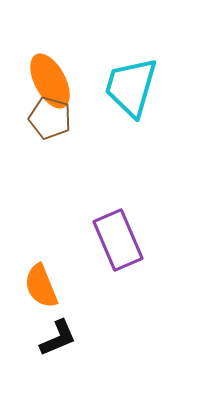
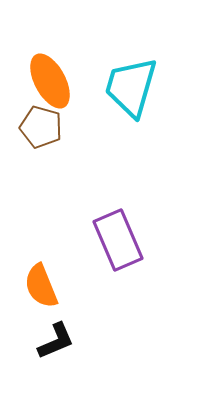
brown pentagon: moved 9 px left, 9 px down
black L-shape: moved 2 px left, 3 px down
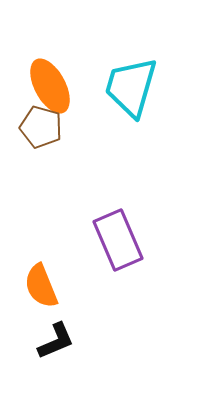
orange ellipse: moved 5 px down
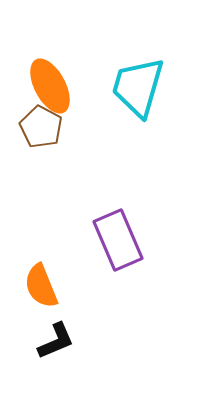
cyan trapezoid: moved 7 px right
brown pentagon: rotated 12 degrees clockwise
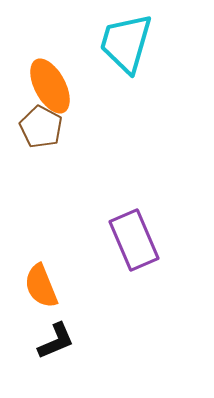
cyan trapezoid: moved 12 px left, 44 px up
purple rectangle: moved 16 px right
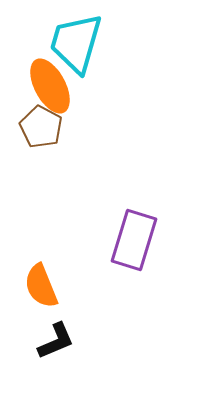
cyan trapezoid: moved 50 px left
purple rectangle: rotated 40 degrees clockwise
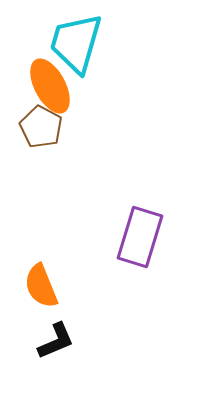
purple rectangle: moved 6 px right, 3 px up
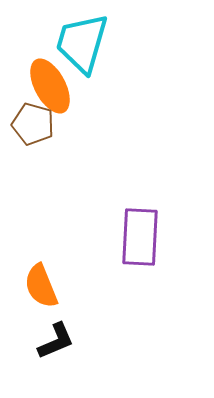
cyan trapezoid: moved 6 px right
brown pentagon: moved 8 px left, 3 px up; rotated 12 degrees counterclockwise
purple rectangle: rotated 14 degrees counterclockwise
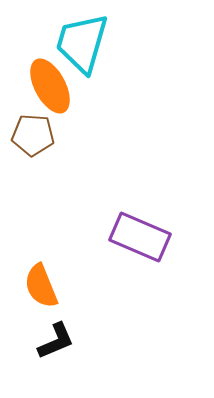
brown pentagon: moved 11 px down; rotated 12 degrees counterclockwise
purple rectangle: rotated 70 degrees counterclockwise
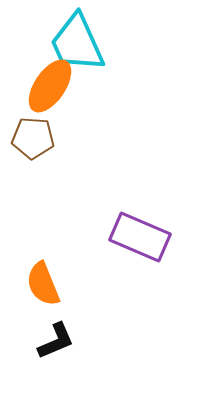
cyan trapezoid: moved 5 px left; rotated 40 degrees counterclockwise
orange ellipse: rotated 62 degrees clockwise
brown pentagon: moved 3 px down
orange semicircle: moved 2 px right, 2 px up
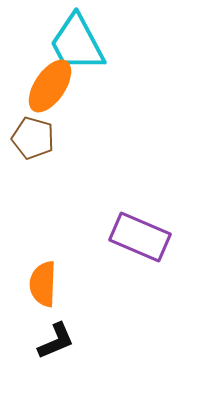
cyan trapezoid: rotated 4 degrees counterclockwise
brown pentagon: rotated 12 degrees clockwise
orange semicircle: rotated 24 degrees clockwise
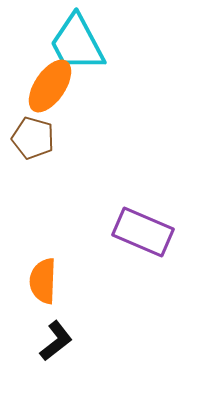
purple rectangle: moved 3 px right, 5 px up
orange semicircle: moved 3 px up
black L-shape: rotated 15 degrees counterclockwise
